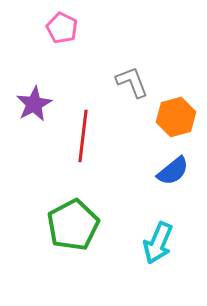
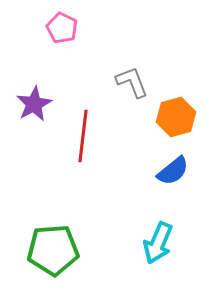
green pentagon: moved 20 px left, 25 px down; rotated 24 degrees clockwise
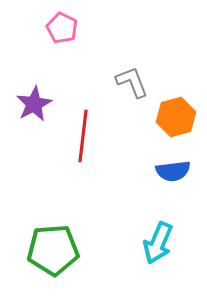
blue semicircle: rotated 32 degrees clockwise
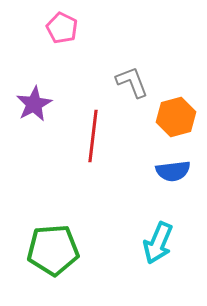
red line: moved 10 px right
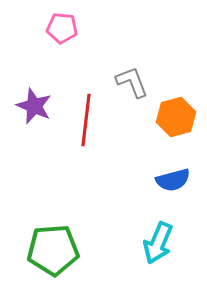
pink pentagon: rotated 20 degrees counterclockwise
purple star: moved 2 px down; rotated 21 degrees counterclockwise
red line: moved 7 px left, 16 px up
blue semicircle: moved 9 px down; rotated 8 degrees counterclockwise
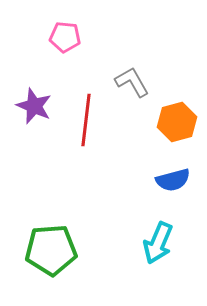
pink pentagon: moved 3 px right, 9 px down
gray L-shape: rotated 9 degrees counterclockwise
orange hexagon: moved 1 px right, 5 px down
green pentagon: moved 2 px left
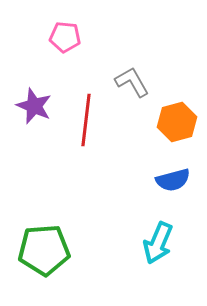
green pentagon: moved 7 px left
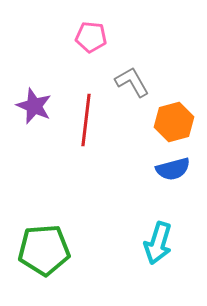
pink pentagon: moved 26 px right
orange hexagon: moved 3 px left
blue semicircle: moved 11 px up
cyan arrow: rotated 6 degrees counterclockwise
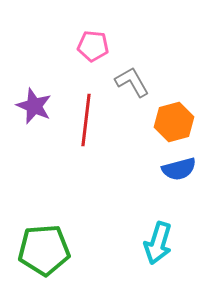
pink pentagon: moved 2 px right, 9 px down
blue semicircle: moved 6 px right
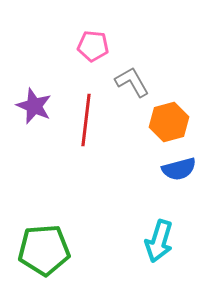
orange hexagon: moved 5 px left
cyan arrow: moved 1 px right, 2 px up
